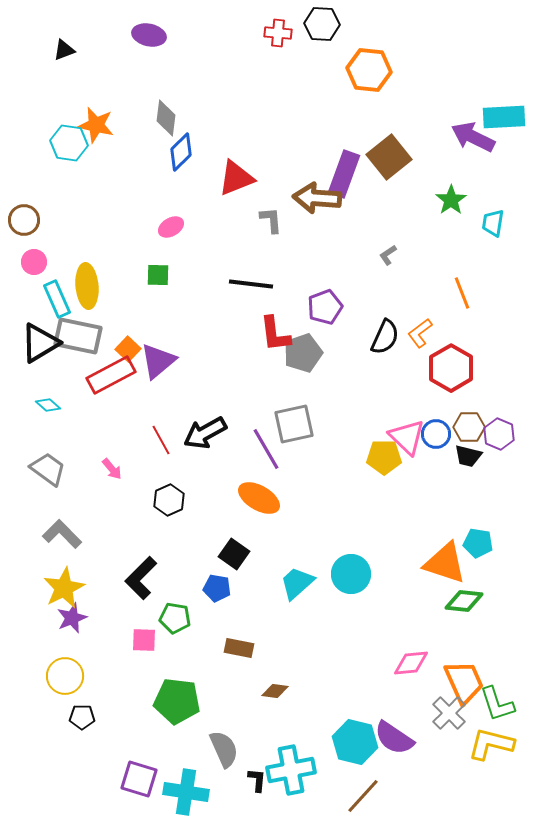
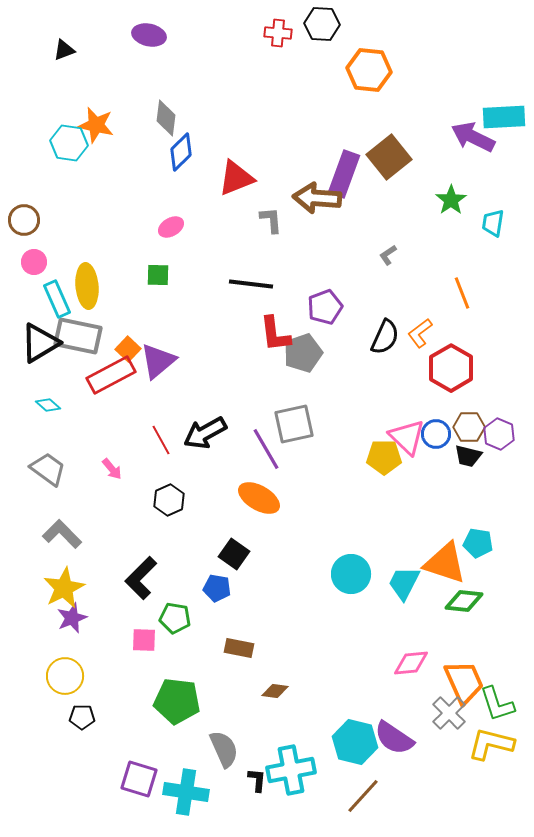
cyan trapezoid at (297, 583): moved 107 px right; rotated 21 degrees counterclockwise
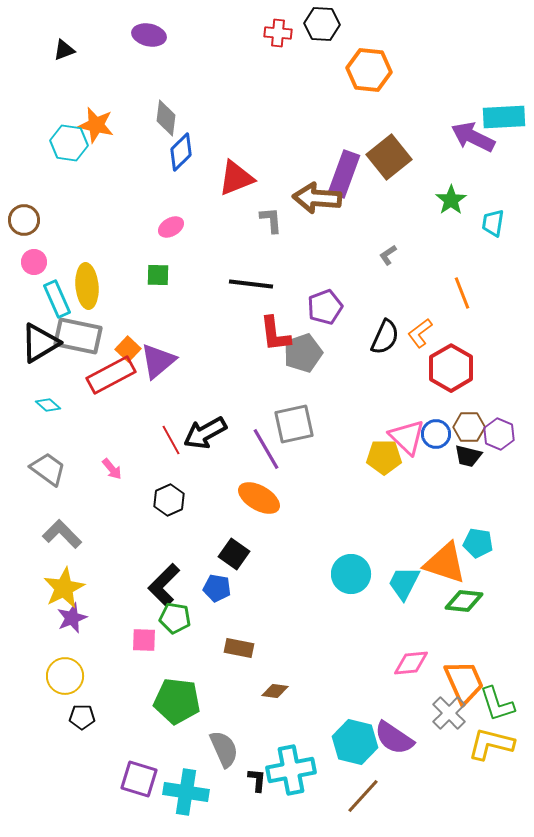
red line at (161, 440): moved 10 px right
black L-shape at (141, 578): moved 23 px right, 7 px down
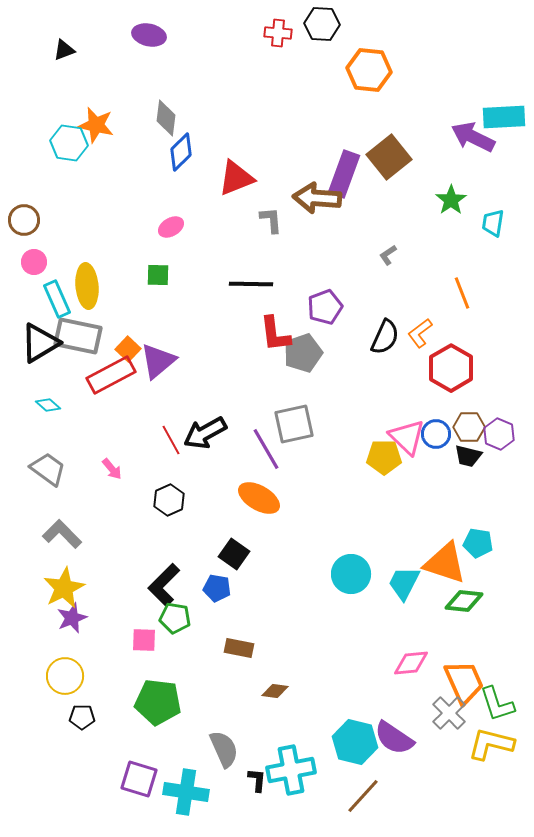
black line at (251, 284): rotated 6 degrees counterclockwise
green pentagon at (177, 701): moved 19 px left, 1 px down
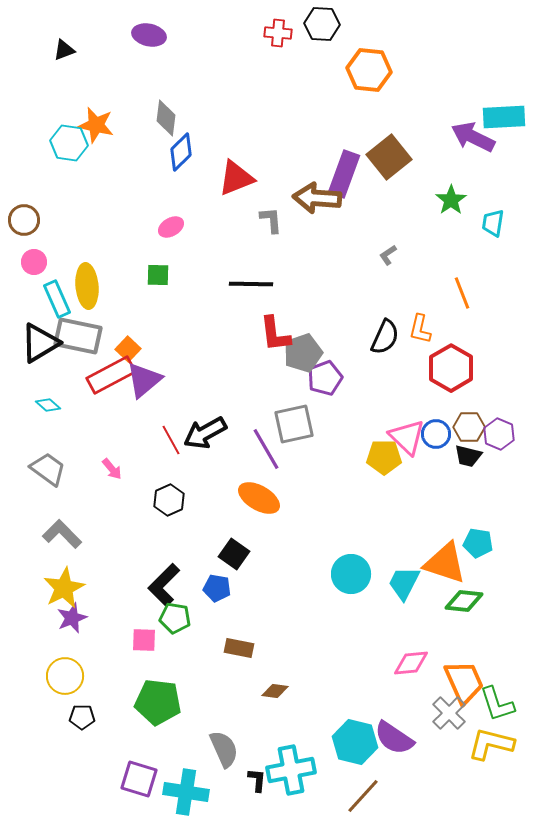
purple pentagon at (325, 307): moved 71 px down
orange L-shape at (420, 333): moved 4 px up; rotated 40 degrees counterclockwise
purple triangle at (158, 361): moved 14 px left, 19 px down
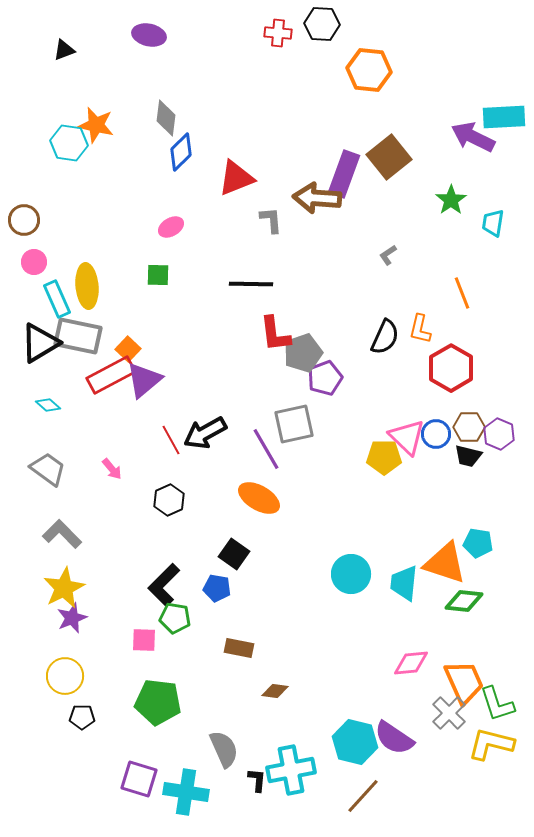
cyan trapezoid at (404, 583): rotated 21 degrees counterclockwise
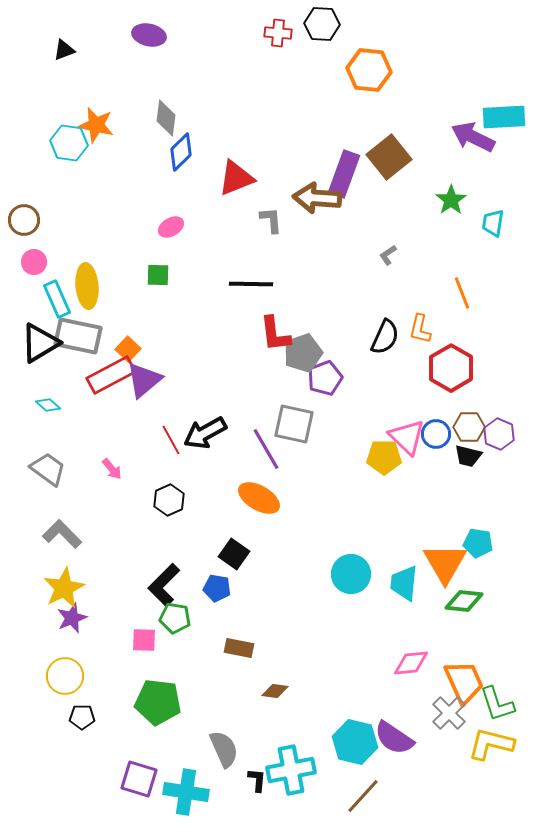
gray square at (294, 424): rotated 24 degrees clockwise
orange triangle at (445, 563): rotated 42 degrees clockwise
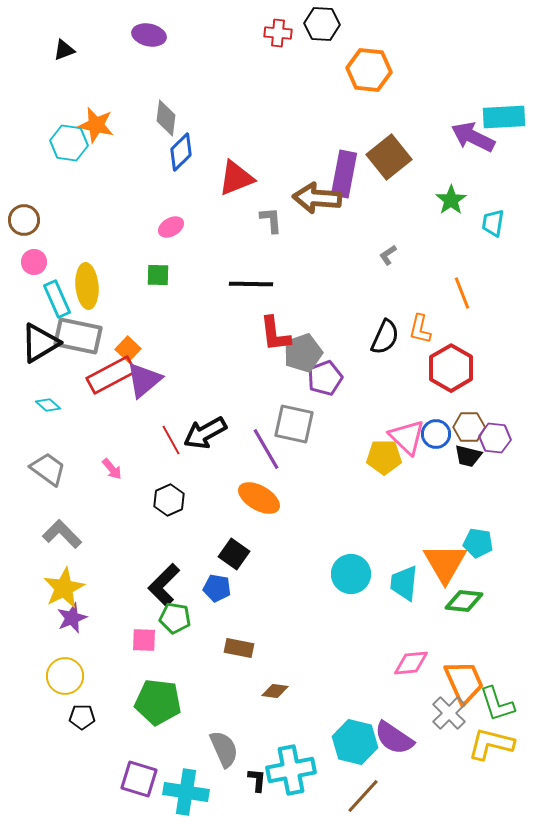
purple rectangle at (344, 174): rotated 9 degrees counterclockwise
purple hexagon at (499, 434): moved 4 px left, 4 px down; rotated 16 degrees counterclockwise
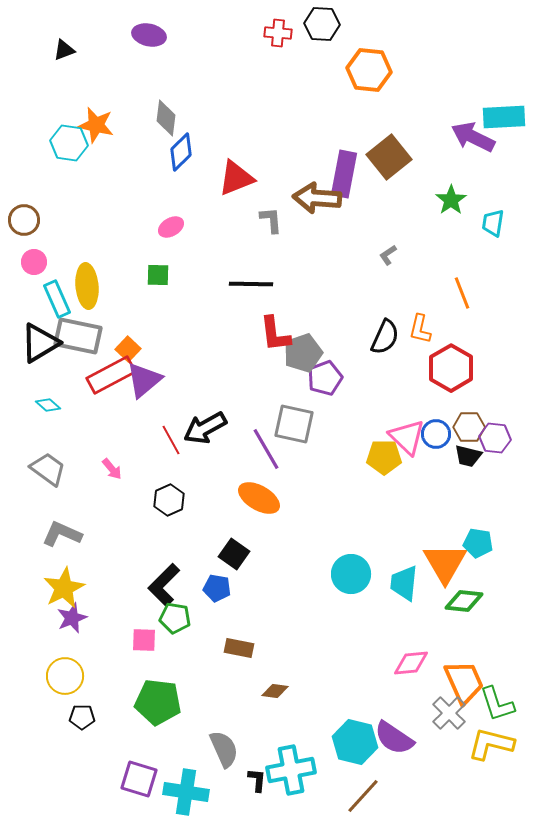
black arrow at (205, 433): moved 5 px up
gray L-shape at (62, 534): rotated 21 degrees counterclockwise
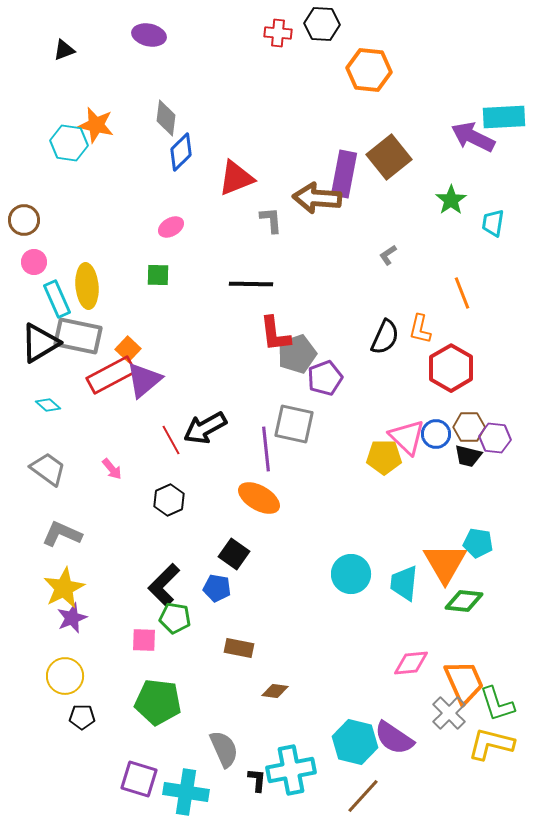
gray pentagon at (303, 353): moved 6 px left, 1 px down
purple line at (266, 449): rotated 24 degrees clockwise
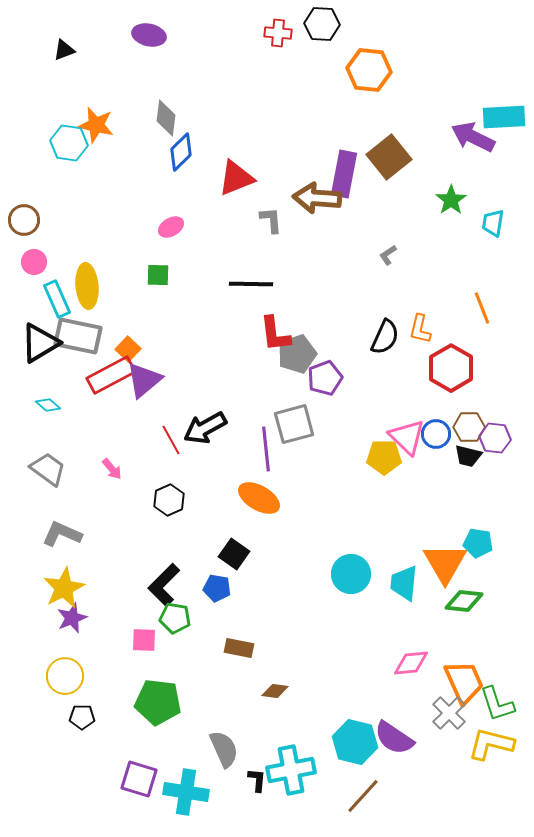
orange line at (462, 293): moved 20 px right, 15 px down
gray square at (294, 424): rotated 27 degrees counterclockwise
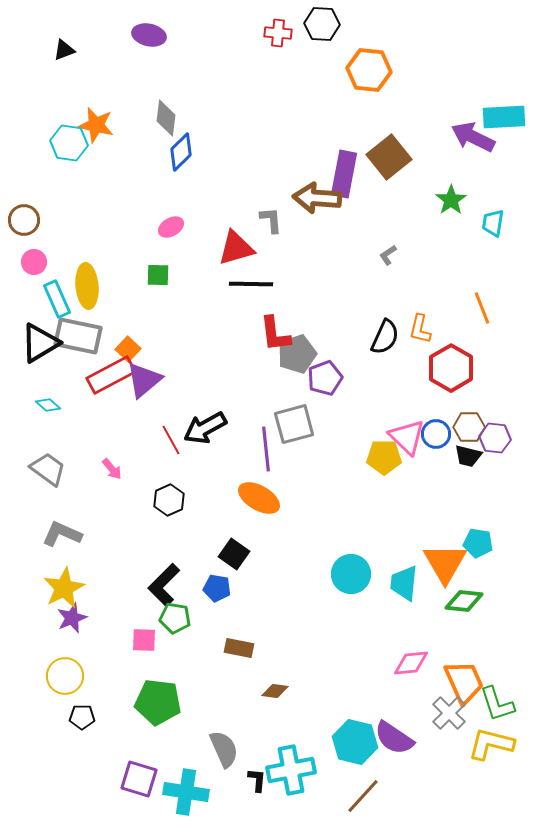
red triangle at (236, 178): moved 70 px down; rotated 6 degrees clockwise
